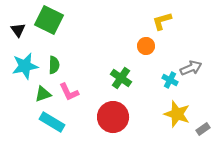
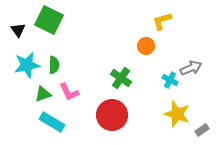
cyan star: moved 2 px right, 1 px up
red circle: moved 1 px left, 2 px up
gray rectangle: moved 1 px left, 1 px down
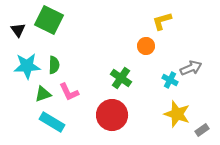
cyan star: moved 1 px down; rotated 8 degrees clockwise
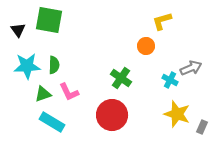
green square: rotated 16 degrees counterclockwise
gray rectangle: moved 3 px up; rotated 32 degrees counterclockwise
